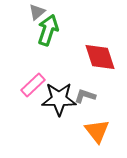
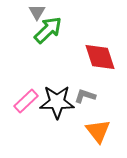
gray triangle: rotated 18 degrees counterclockwise
green arrow: rotated 28 degrees clockwise
pink rectangle: moved 7 px left, 16 px down
black star: moved 2 px left, 3 px down
orange triangle: moved 1 px right
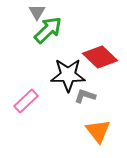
red diamond: rotated 28 degrees counterclockwise
black star: moved 11 px right, 27 px up
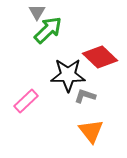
orange triangle: moved 7 px left
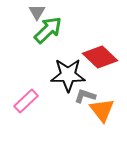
orange triangle: moved 11 px right, 21 px up
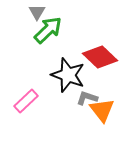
black star: rotated 20 degrees clockwise
gray L-shape: moved 2 px right, 2 px down
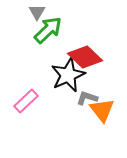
red diamond: moved 15 px left
black star: rotated 28 degrees clockwise
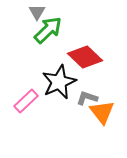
black star: moved 9 px left, 7 px down
orange triangle: moved 2 px down
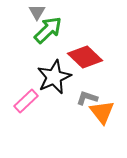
black star: moved 5 px left, 5 px up
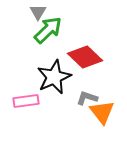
gray triangle: moved 1 px right
pink rectangle: rotated 35 degrees clockwise
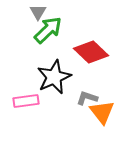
red diamond: moved 6 px right, 5 px up
